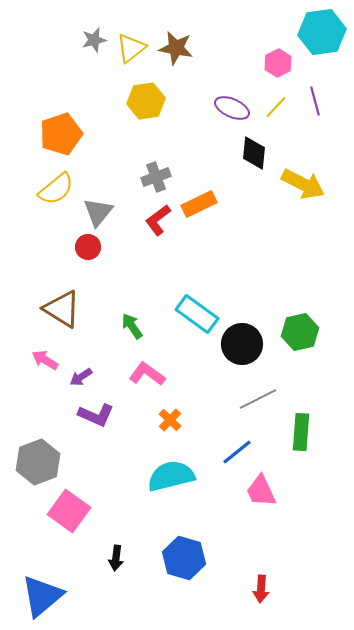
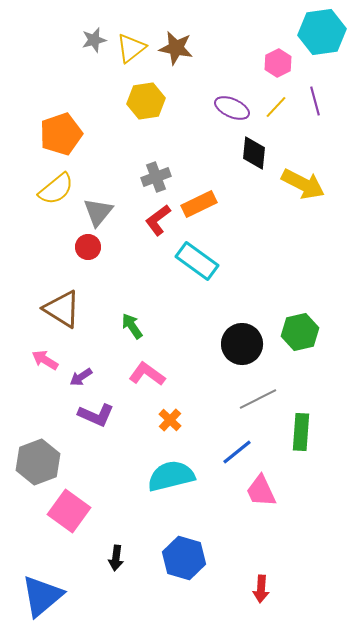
cyan rectangle: moved 53 px up
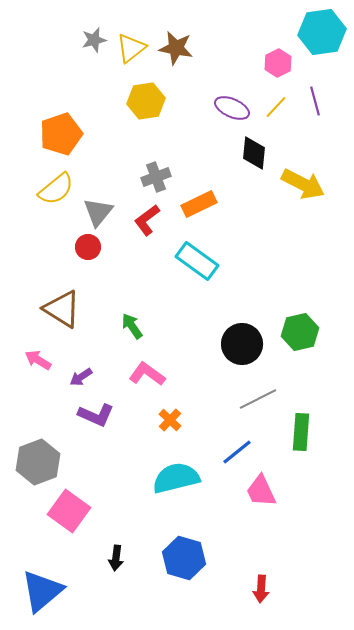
red L-shape: moved 11 px left
pink arrow: moved 7 px left
cyan semicircle: moved 5 px right, 2 px down
blue triangle: moved 5 px up
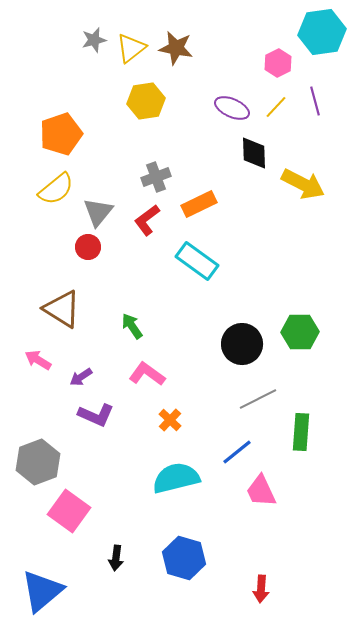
black diamond: rotated 8 degrees counterclockwise
green hexagon: rotated 12 degrees clockwise
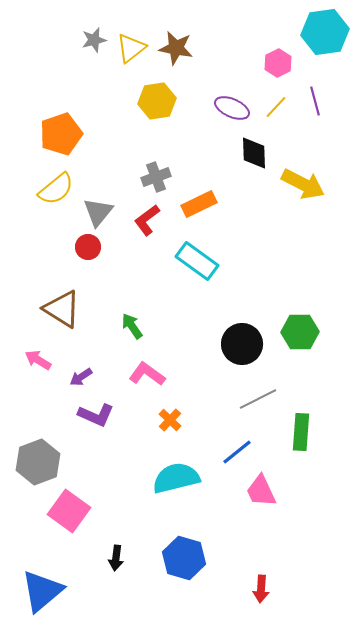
cyan hexagon: moved 3 px right
yellow hexagon: moved 11 px right
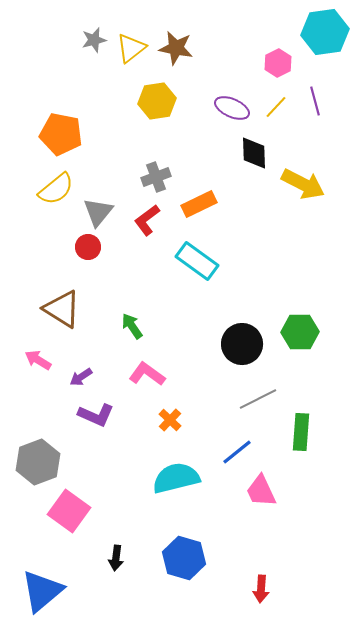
orange pentagon: rotated 30 degrees clockwise
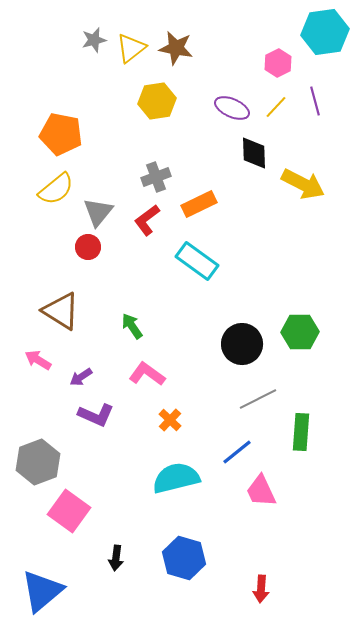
brown triangle: moved 1 px left, 2 px down
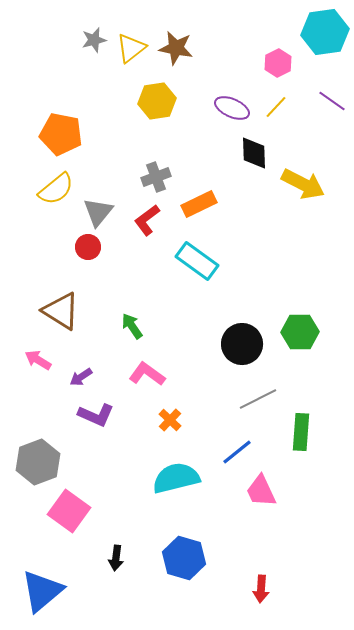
purple line: moved 17 px right; rotated 40 degrees counterclockwise
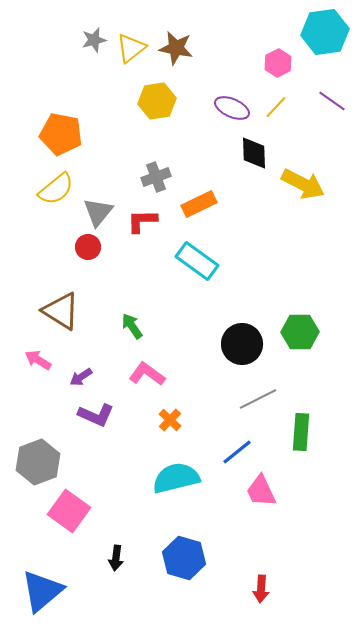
red L-shape: moved 5 px left, 1 px down; rotated 36 degrees clockwise
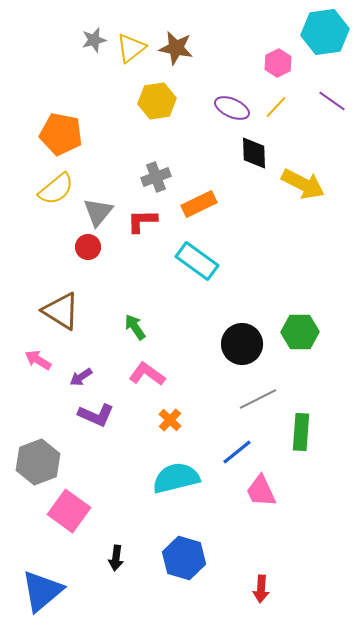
green arrow: moved 3 px right, 1 px down
